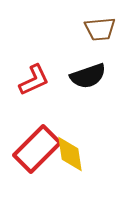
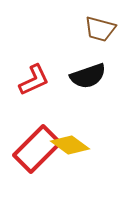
brown trapezoid: rotated 20 degrees clockwise
yellow diamond: moved 9 px up; rotated 45 degrees counterclockwise
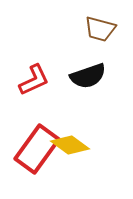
red rectangle: rotated 9 degrees counterclockwise
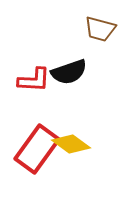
black semicircle: moved 19 px left, 4 px up
red L-shape: rotated 28 degrees clockwise
yellow diamond: moved 1 px right, 1 px up
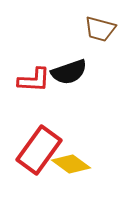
yellow diamond: moved 20 px down
red rectangle: moved 2 px right, 1 px down
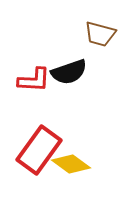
brown trapezoid: moved 5 px down
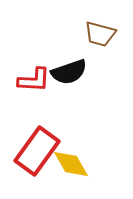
red rectangle: moved 2 px left, 1 px down
yellow diamond: rotated 24 degrees clockwise
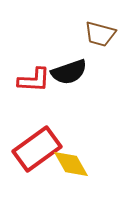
red rectangle: moved 2 px up; rotated 18 degrees clockwise
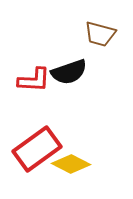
yellow diamond: rotated 33 degrees counterclockwise
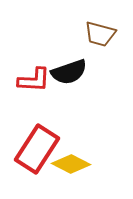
red rectangle: rotated 21 degrees counterclockwise
